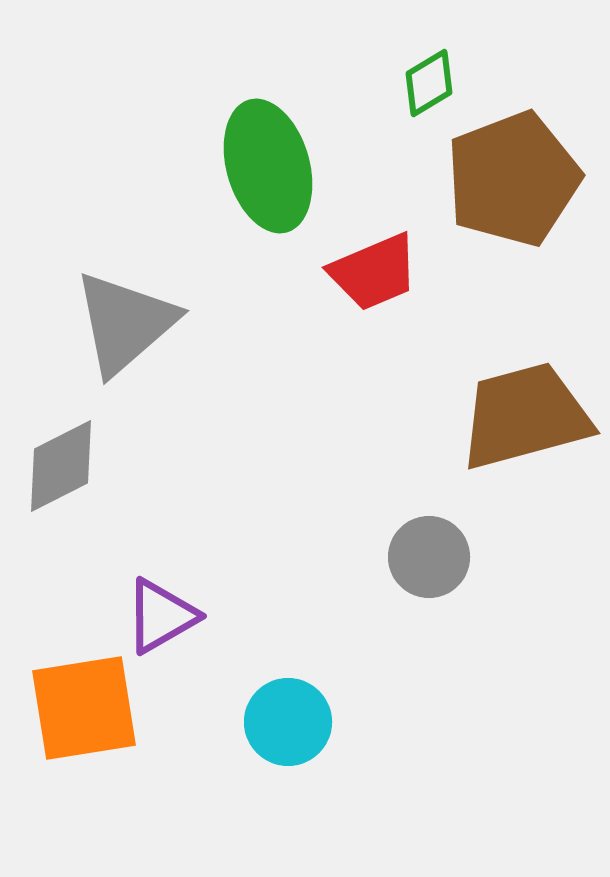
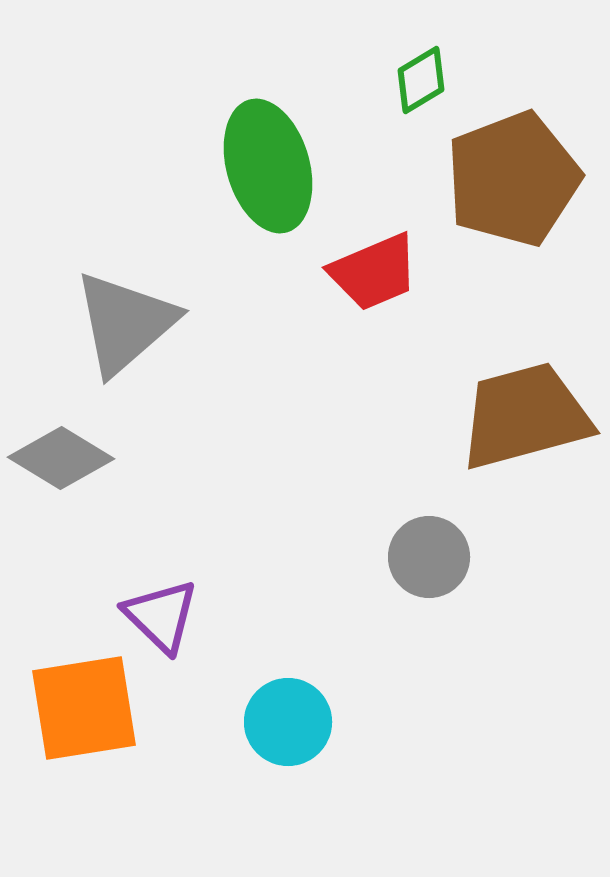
green diamond: moved 8 px left, 3 px up
gray diamond: moved 8 px up; rotated 58 degrees clockwise
purple triangle: rotated 46 degrees counterclockwise
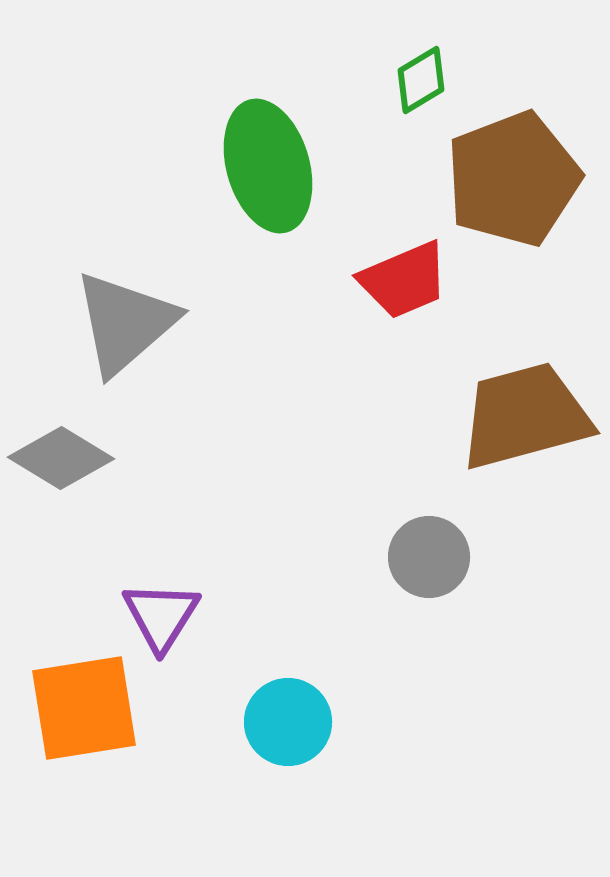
red trapezoid: moved 30 px right, 8 px down
purple triangle: rotated 18 degrees clockwise
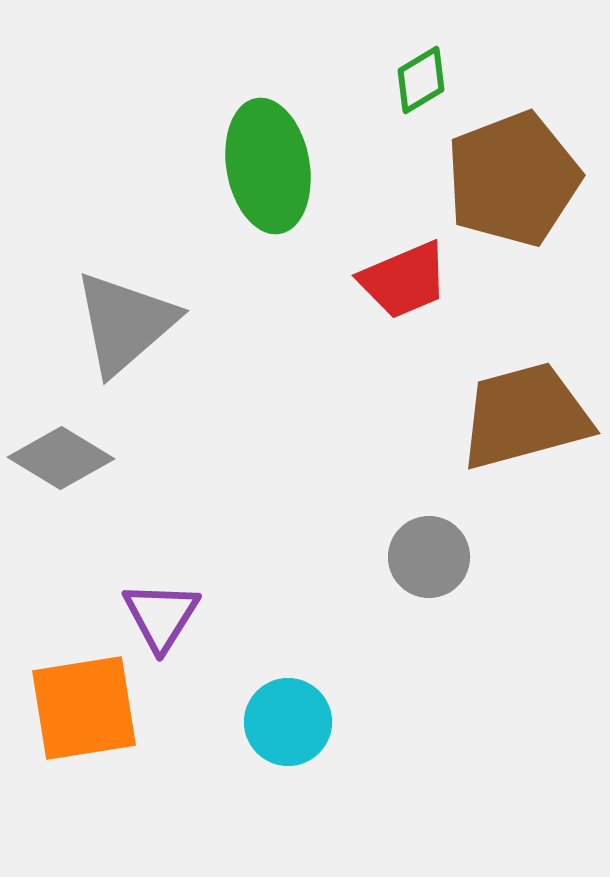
green ellipse: rotated 6 degrees clockwise
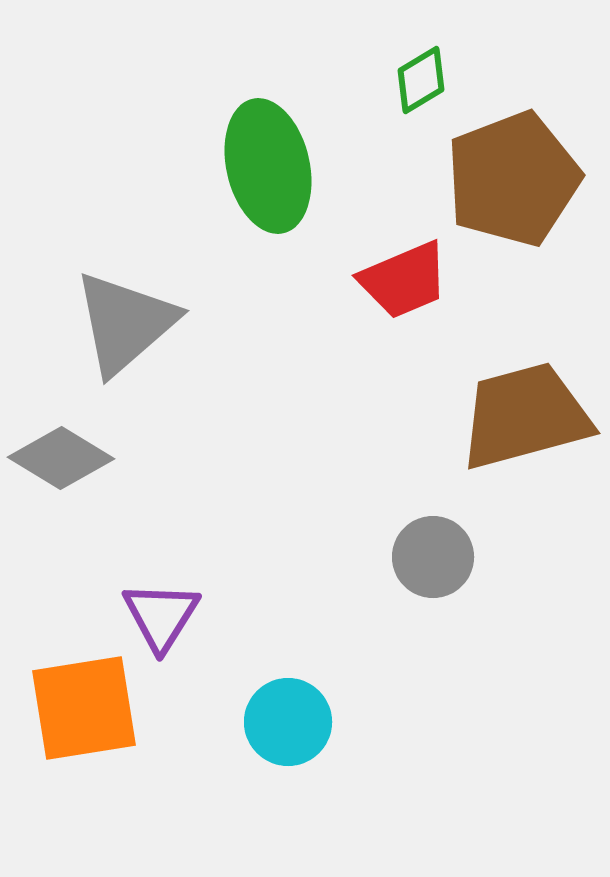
green ellipse: rotated 3 degrees counterclockwise
gray circle: moved 4 px right
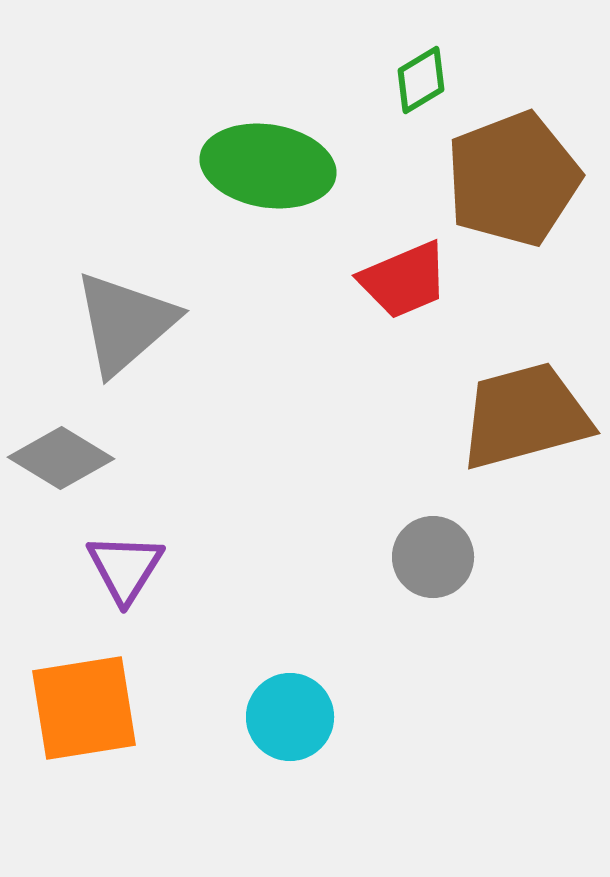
green ellipse: rotated 68 degrees counterclockwise
purple triangle: moved 36 px left, 48 px up
cyan circle: moved 2 px right, 5 px up
